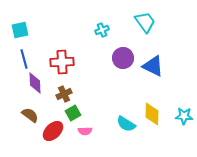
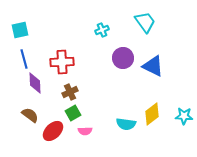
brown cross: moved 6 px right, 2 px up
yellow diamond: rotated 50 degrees clockwise
cyan semicircle: rotated 24 degrees counterclockwise
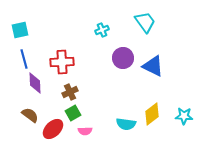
red ellipse: moved 2 px up
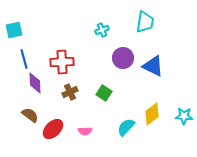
cyan trapezoid: rotated 45 degrees clockwise
cyan square: moved 6 px left
green square: moved 31 px right, 20 px up; rotated 28 degrees counterclockwise
cyan semicircle: moved 3 px down; rotated 126 degrees clockwise
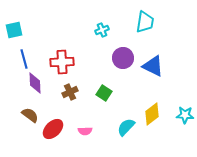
cyan star: moved 1 px right, 1 px up
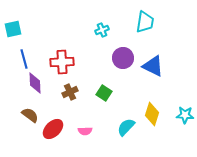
cyan square: moved 1 px left, 1 px up
yellow diamond: rotated 35 degrees counterclockwise
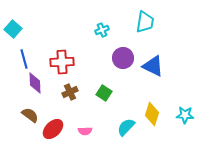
cyan square: rotated 36 degrees counterclockwise
